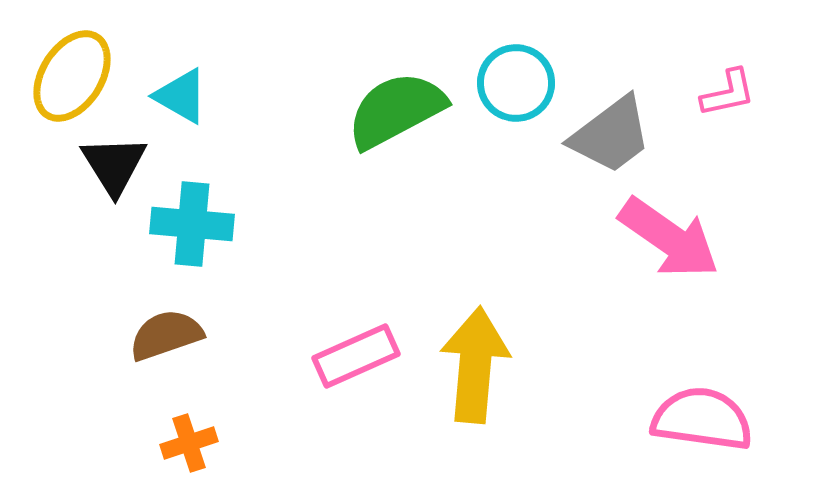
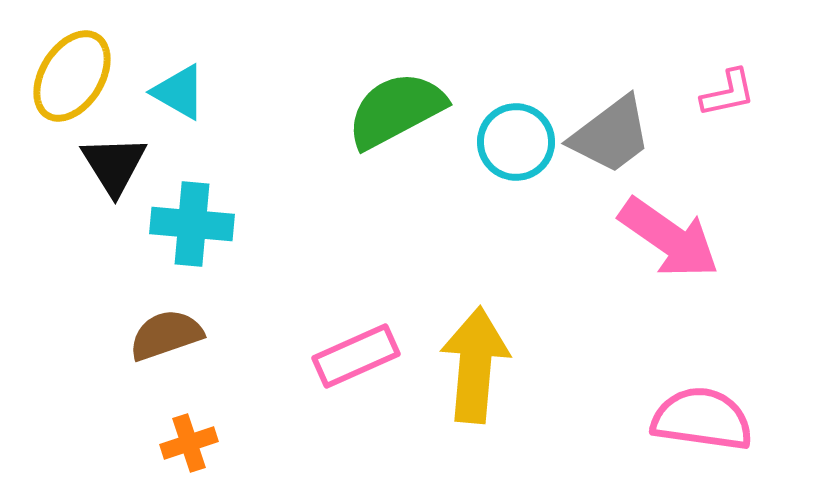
cyan circle: moved 59 px down
cyan triangle: moved 2 px left, 4 px up
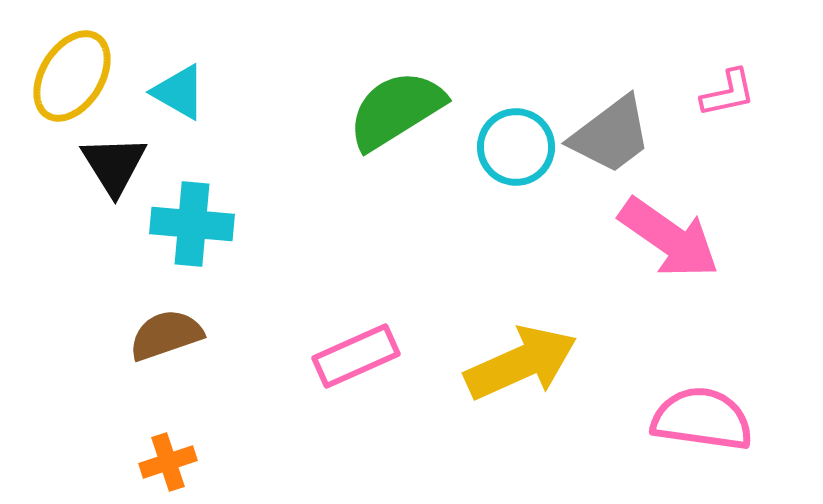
green semicircle: rotated 4 degrees counterclockwise
cyan circle: moved 5 px down
yellow arrow: moved 46 px right, 2 px up; rotated 61 degrees clockwise
orange cross: moved 21 px left, 19 px down
